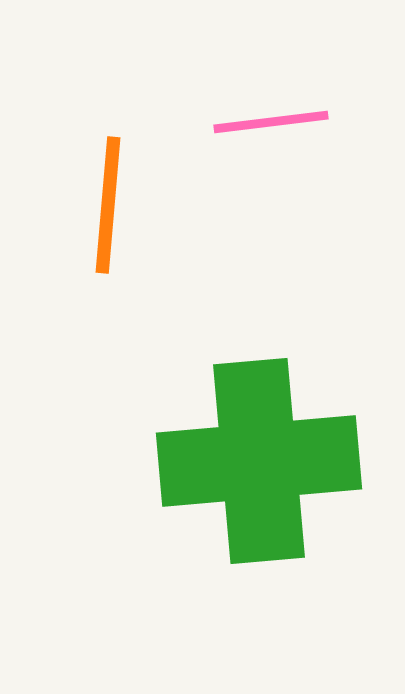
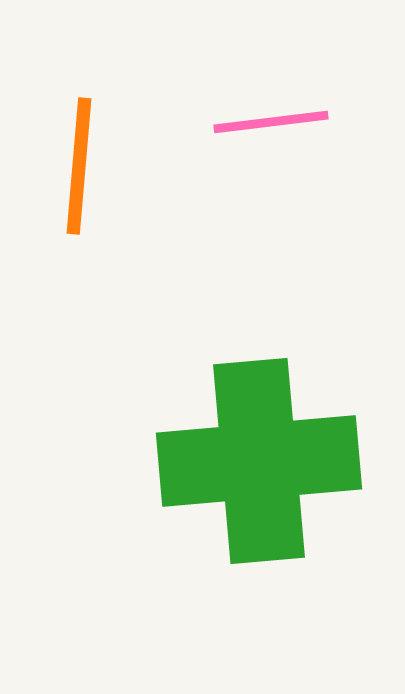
orange line: moved 29 px left, 39 px up
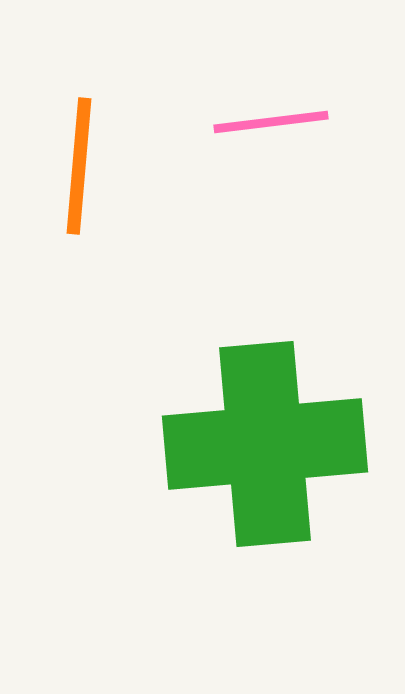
green cross: moved 6 px right, 17 px up
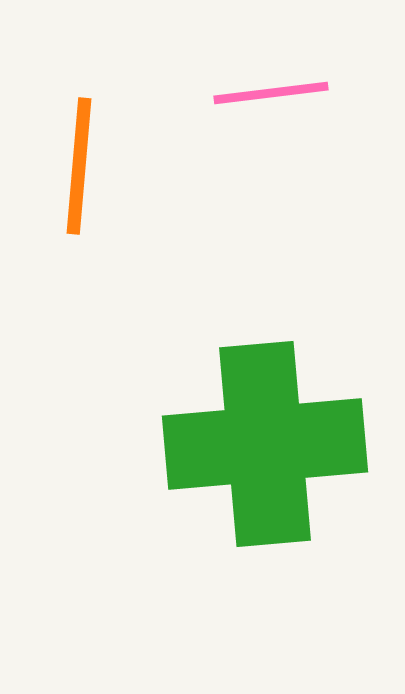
pink line: moved 29 px up
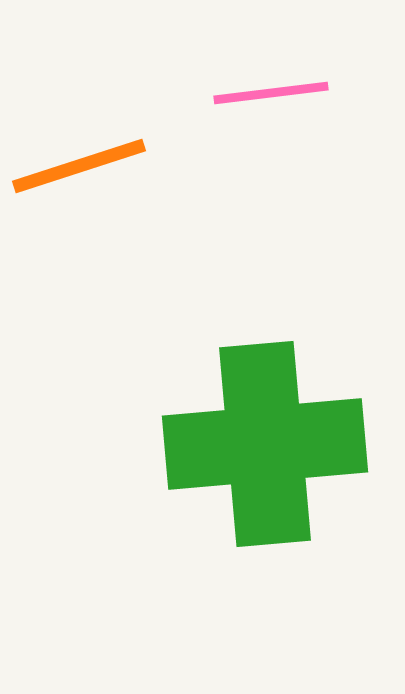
orange line: rotated 67 degrees clockwise
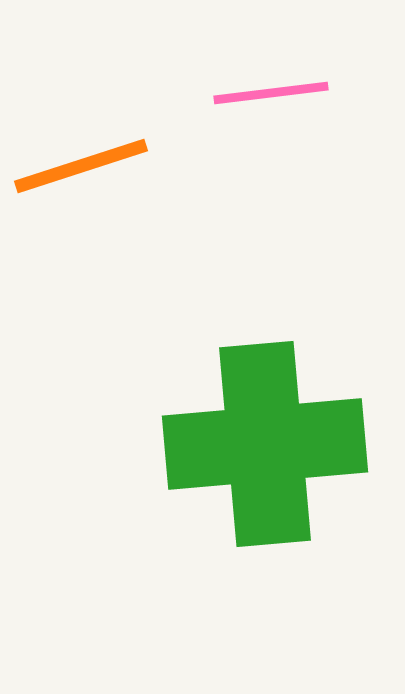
orange line: moved 2 px right
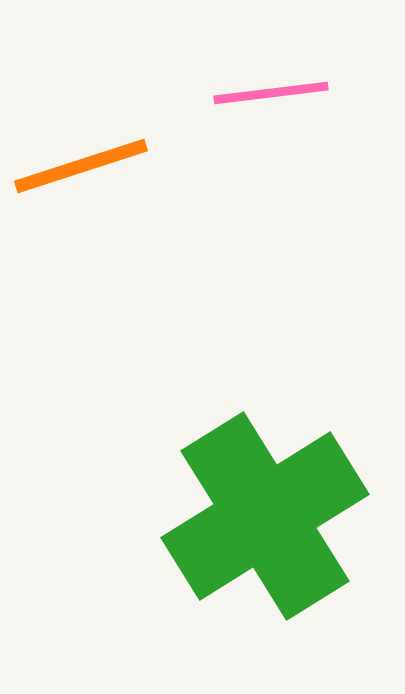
green cross: moved 72 px down; rotated 27 degrees counterclockwise
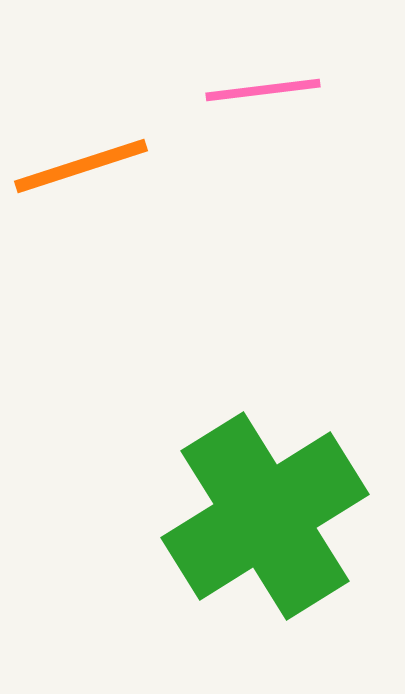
pink line: moved 8 px left, 3 px up
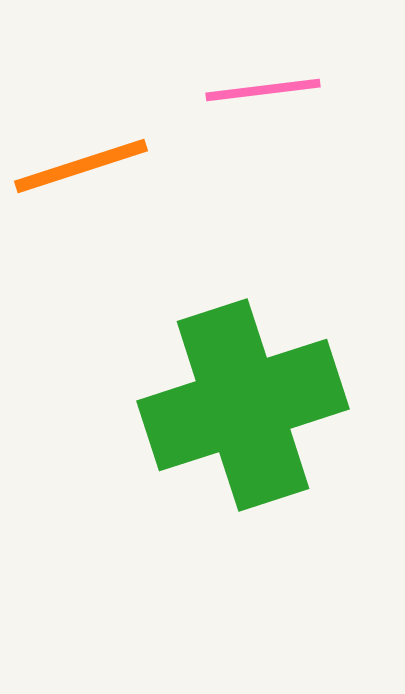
green cross: moved 22 px left, 111 px up; rotated 14 degrees clockwise
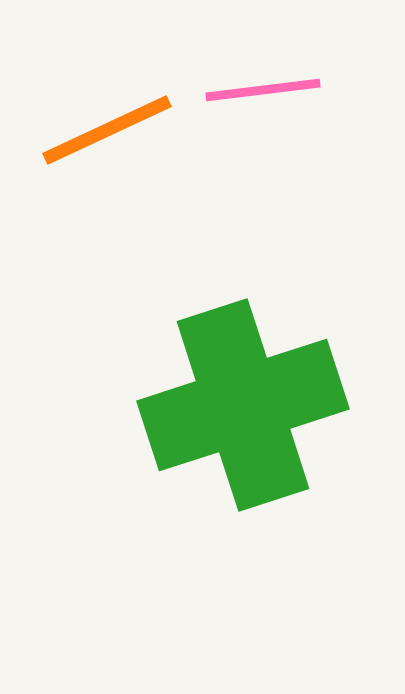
orange line: moved 26 px right, 36 px up; rotated 7 degrees counterclockwise
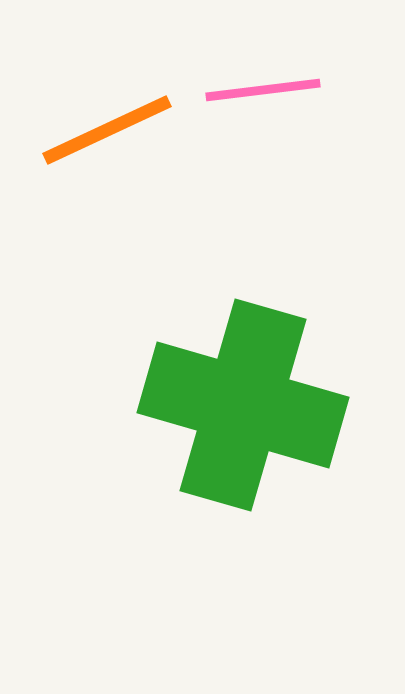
green cross: rotated 34 degrees clockwise
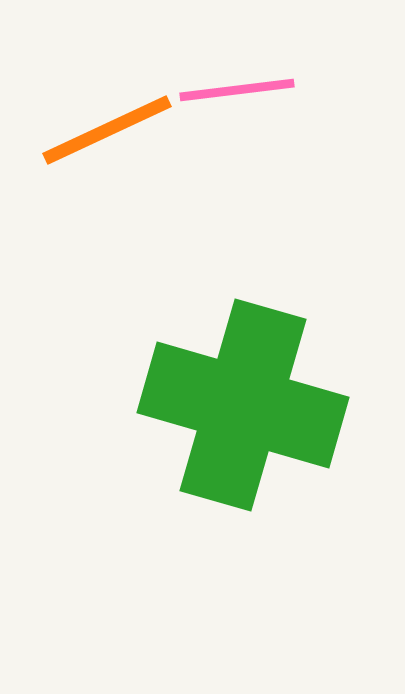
pink line: moved 26 px left
